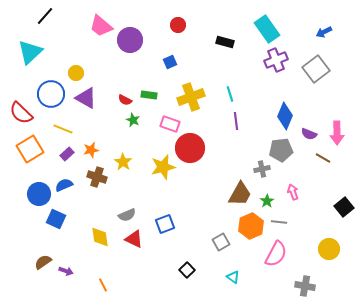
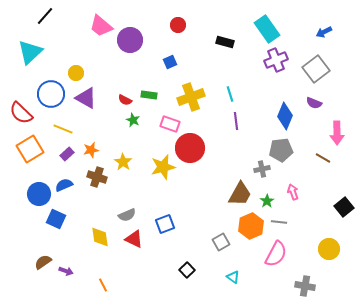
purple semicircle at (309, 134): moved 5 px right, 31 px up
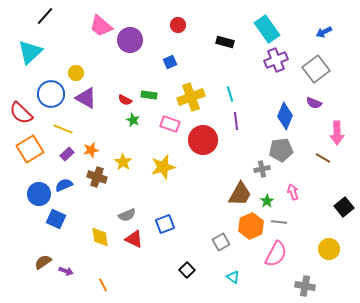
red circle at (190, 148): moved 13 px right, 8 px up
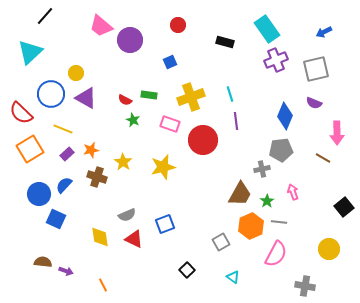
gray square at (316, 69): rotated 24 degrees clockwise
blue semicircle at (64, 185): rotated 24 degrees counterclockwise
brown semicircle at (43, 262): rotated 42 degrees clockwise
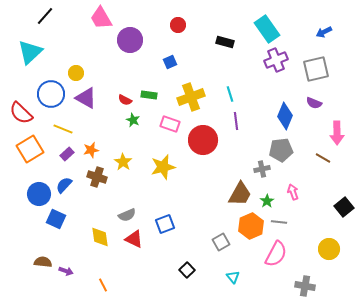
pink trapezoid at (101, 26): moved 8 px up; rotated 20 degrees clockwise
cyan triangle at (233, 277): rotated 16 degrees clockwise
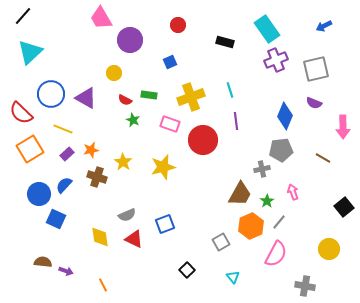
black line at (45, 16): moved 22 px left
blue arrow at (324, 32): moved 6 px up
yellow circle at (76, 73): moved 38 px right
cyan line at (230, 94): moved 4 px up
pink arrow at (337, 133): moved 6 px right, 6 px up
gray line at (279, 222): rotated 56 degrees counterclockwise
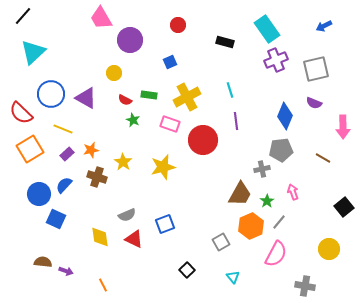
cyan triangle at (30, 52): moved 3 px right
yellow cross at (191, 97): moved 4 px left; rotated 8 degrees counterclockwise
